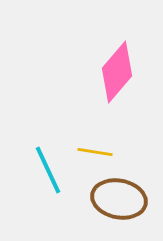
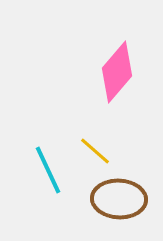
yellow line: moved 1 px up; rotated 32 degrees clockwise
brown ellipse: rotated 8 degrees counterclockwise
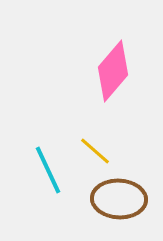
pink diamond: moved 4 px left, 1 px up
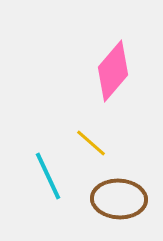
yellow line: moved 4 px left, 8 px up
cyan line: moved 6 px down
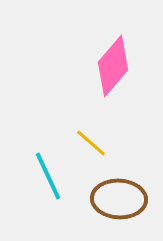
pink diamond: moved 5 px up
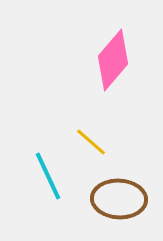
pink diamond: moved 6 px up
yellow line: moved 1 px up
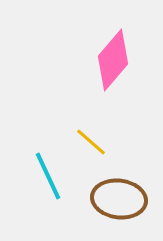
brown ellipse: rotated 4 degrees clockwise
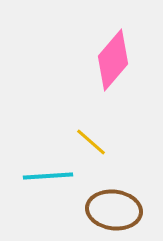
cyan line: rotated 69 degrees counterclockwise
brown ellipse: moved 5 px left, 11 px down
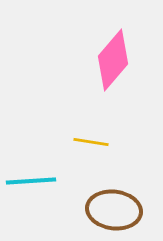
yellow line: rotated 32 degrees counterclockwise
cyan line: moved 17 px left, 5 px down
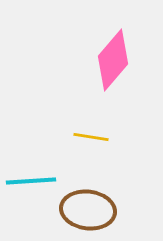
yellow line: moved 5 px up
brown ellipse: moved 26 px left
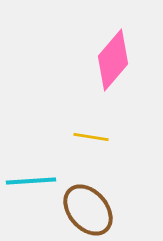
brown ellipse: rotated 42 degrees clockwise
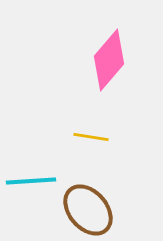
pink diamond: moved 4 px left
